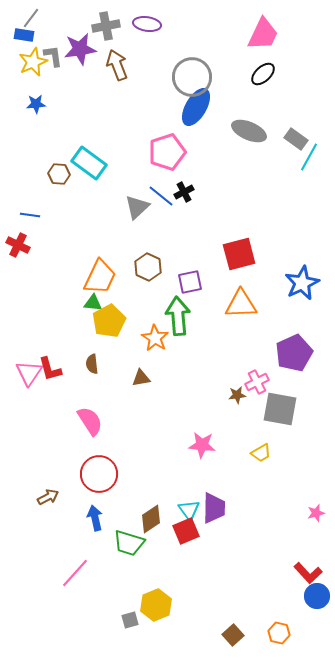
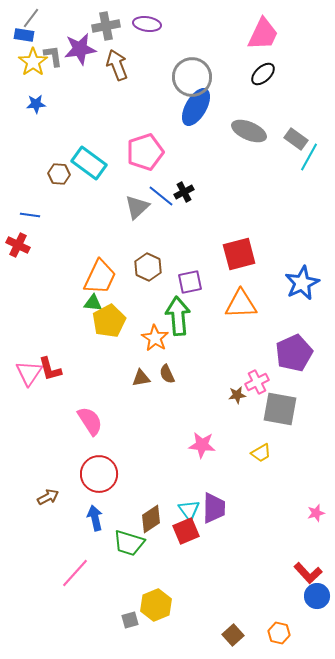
yellow star at (33, 62): rotated 12 degrees counterclockwise
pink pentagon at (167, 152): moved 22 px left
brown semicircle at (92, 364): moved 75 px right, 10 px down; rotated 18 degrees counterclockwise
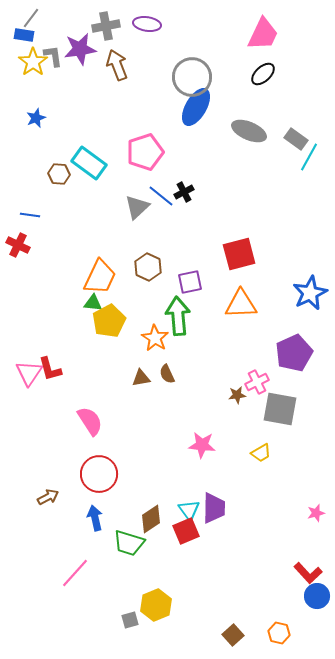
blue star at (36, 104): moved 14 px down; rotated 18 degrees counterclockwise
blue star at (302, 283): moved 8 px right, 10 px down
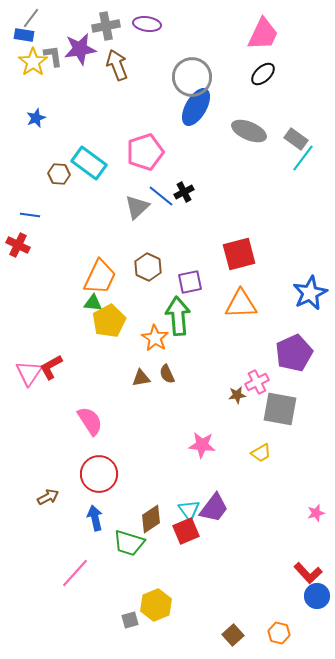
cyan line at (309, 157): moved 6 px left, 1 px down; rotated 8 degrees clockwise
red L-shape at (50, 369): moved 1 px right, 2 px up; rotated 76 degrees clockwise
purple trapezoid at (214, 508): rotated 36 degrees clockwise
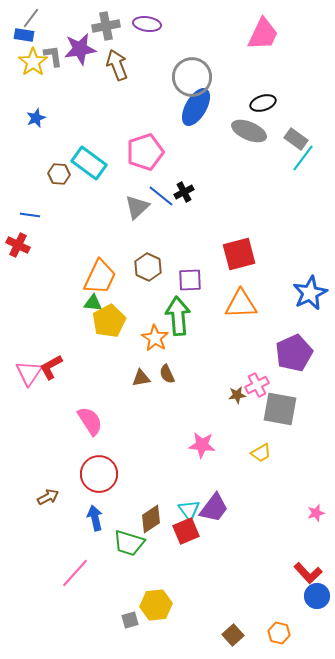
black ellipse at (263, 74): moved 29 px down; rotated 25 degrees clockwise
purple square at (190, 282): moved 2 px up; rotated 10 degrees clockwise
pink cross at (257, 382): moved 3 px down
yellow hexagon at (156, 605): rotated 16 degrees clockwise
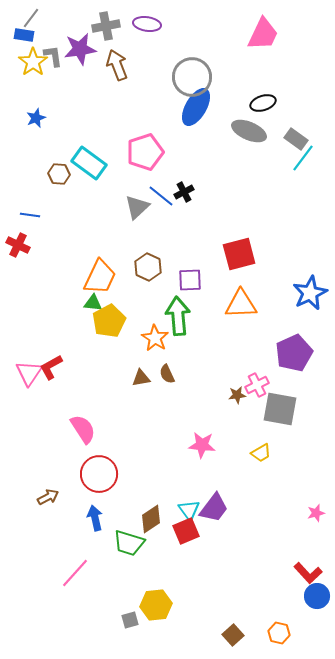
pink semicircle at (90, 421): moved 7 px left, 8 px down
